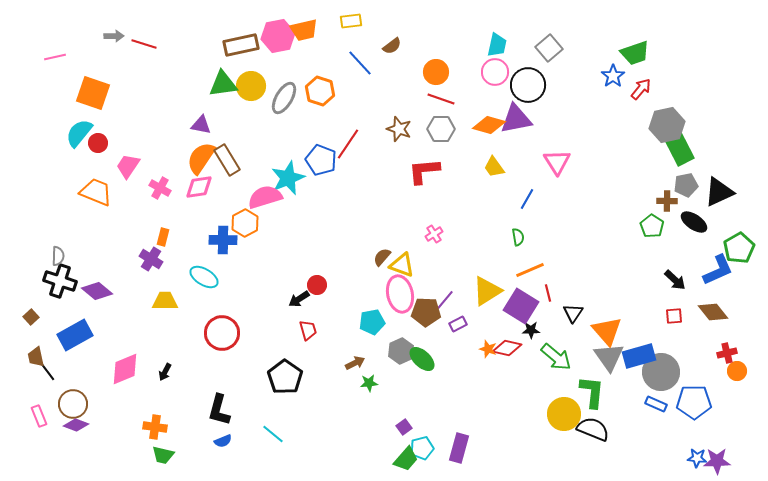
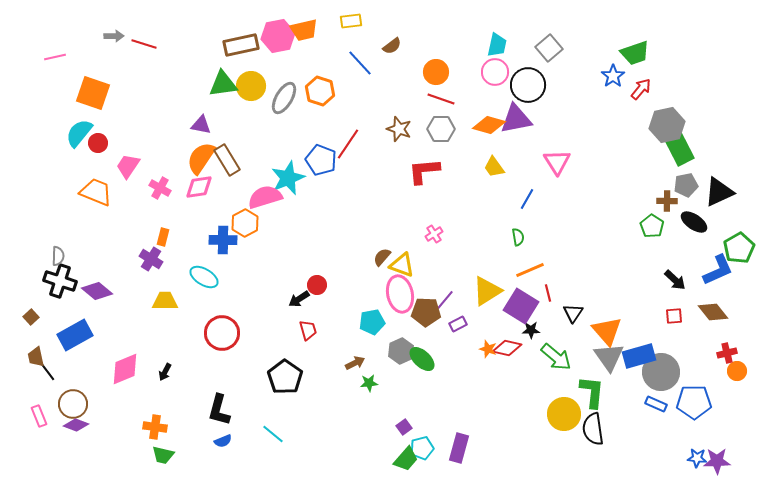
black semicircle at (593, 429): rotated 120 degrees counterclockwise
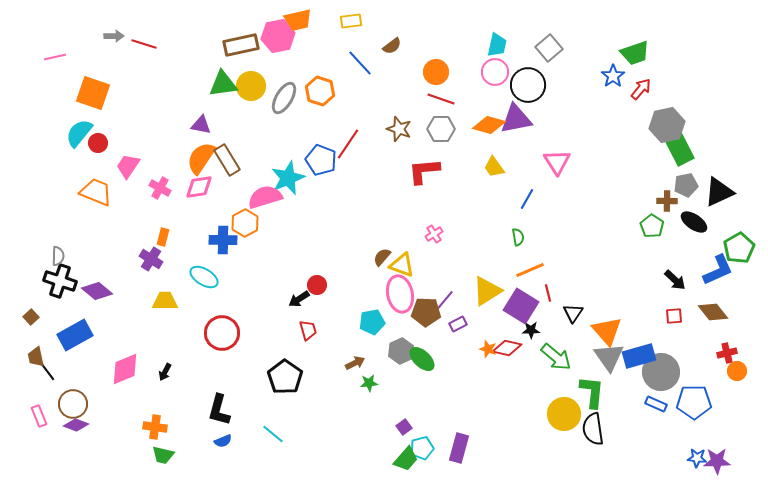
orange trapezoid at (304, 30): moved 6 px left, 10 px up
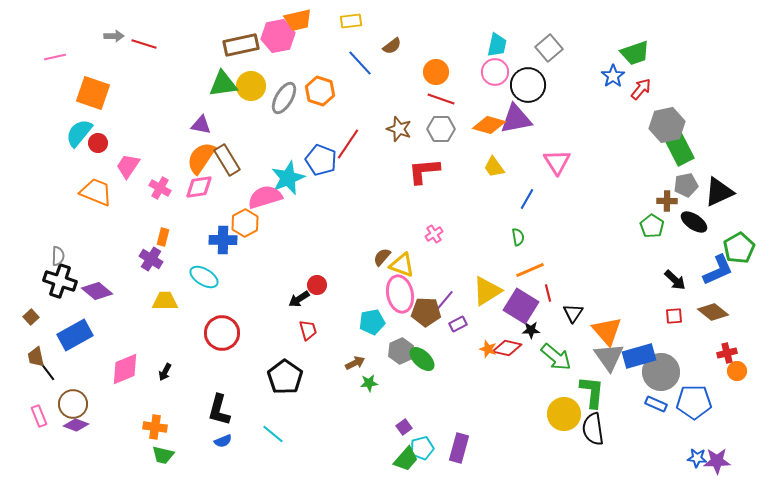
brown diamond at (713, 312): rotated 12 degrees counterclockwise
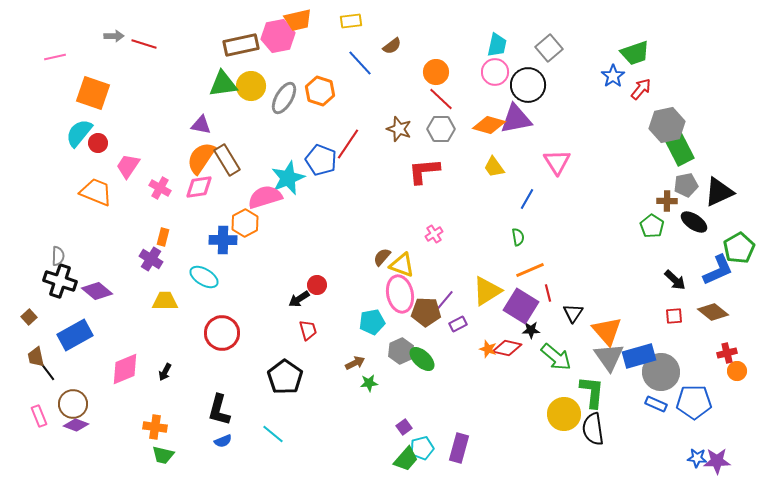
red line at (441, 99): rotated 24 degrees clockwise
brown square at (31, 317): moved 2 px left
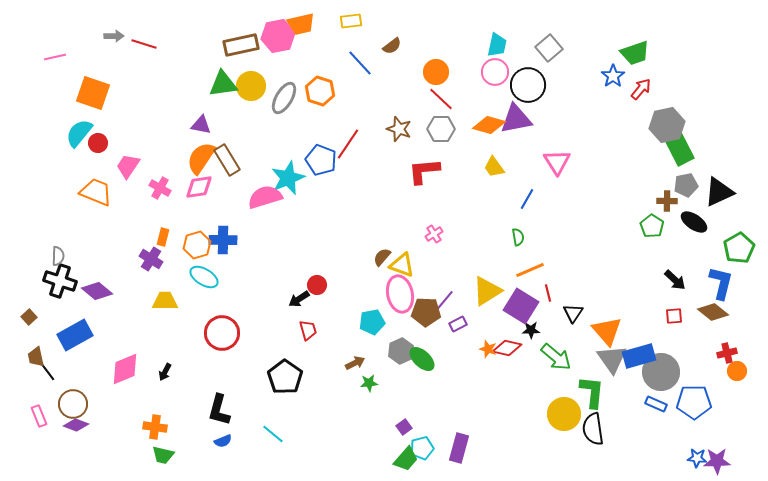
orange trapezoid at (298, 20): moved 3 px right, 4 px down
orange hexagon at (245, 223): moved 48 px left, 22 px down; rotated 12 degrees clockwise
blue L-shape at (718, 270): moved 3 px right, 13 px down; rotated 52 degrees counterclockwise
gray triangle at (609, 357): moved 3 px right, 2 px down
